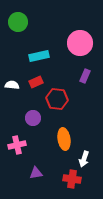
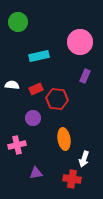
pink circle: moved 1 px up
red rectangle: moved 7 px down
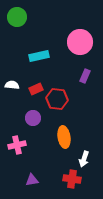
green circle: moved 1 px left, 5 px up
orange ellipse: moved 2 px up
purple triangle: moved 4 px left, 7 px down
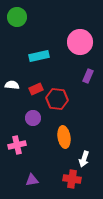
purple rectangle: moved 3 px right
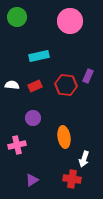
pink circle: moved 10 px left, 21 px up
red rectangle: moved 1 px left, 3 px up
red hexagon: moved 9 px right, 14 px up
purple triangle: rotated 24 degrees counterclockwise
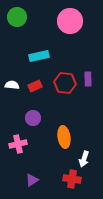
purple rectangle: moved 3 px down; rotated 24 degrees counterclockwise
red hexagon: moved 1 px left, 2 px up
pink cross: moved 1 px right, 1 px up
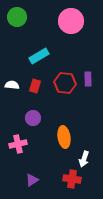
pink circle: moved 1 px right
cyan rectangle: rotated 18 degrees counterclockwise
red rectangle: rotated 48 degrees counterclockwise
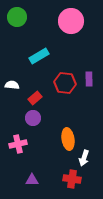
purple rectangle: moved 1 px right
red rectangle: moved 12 px down; rotated 32 degrees clockwise
orange ellipse: moved 4 px right, 2 px down
white arrow: moved 1 px up
purple triangle: rotated 32 degrees clockwise
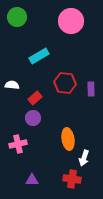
purple rectangle: moved 2 px right, 10 px down
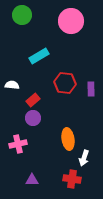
green circle: moved 5 px right, 2 px up
red rectangle: moved 2 px left, 2 px down
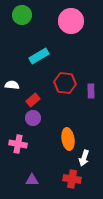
purple rectangle: moved 2 px down
pink cross: rotated 24 degrees clockwise
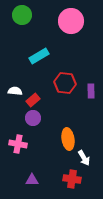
white semicircle: moved 3 px right, 6 px down
white arrow: rotated 49 degrees counterclockwise
